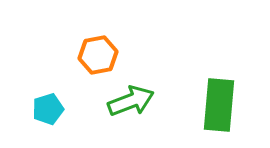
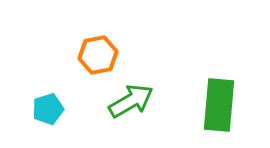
green arrow: rotated 9 degrees counterclockwise
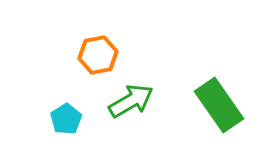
green rectangle: rotated 40 degrees counterclockwise
cyan pentagon: moved 18 px right, 10 px down; rotated 16 degrees counterclockwise
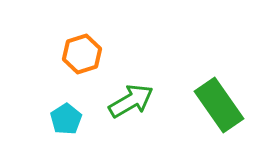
orange hexagon: moved 16 px left, 1 px up; rotated 6 degrees counterclockwise
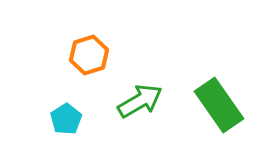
orange hexagon: moved 7 px right, 1 px down
green arrow: moved 9 px right
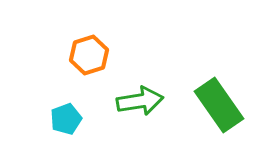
green arrow: rotated 21 degrees clockwise
cyan pentagon: rotated 12 degrees clockwise
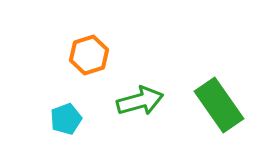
green arrow: rotated 6 degrees counterclockwise
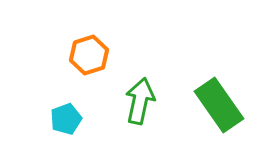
green arrow: rotated 63 degrees counterclockwise
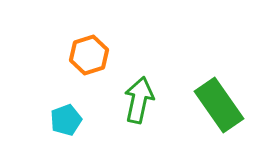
green arrow: moved 1 px left, 1 px up
cyan pentagon: moved 1 px down
